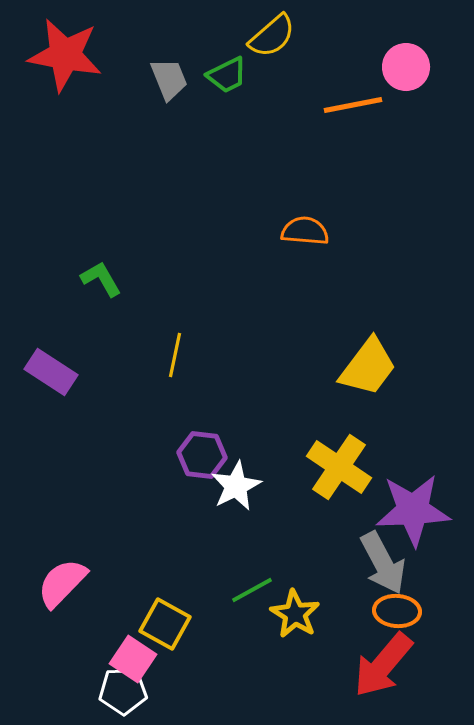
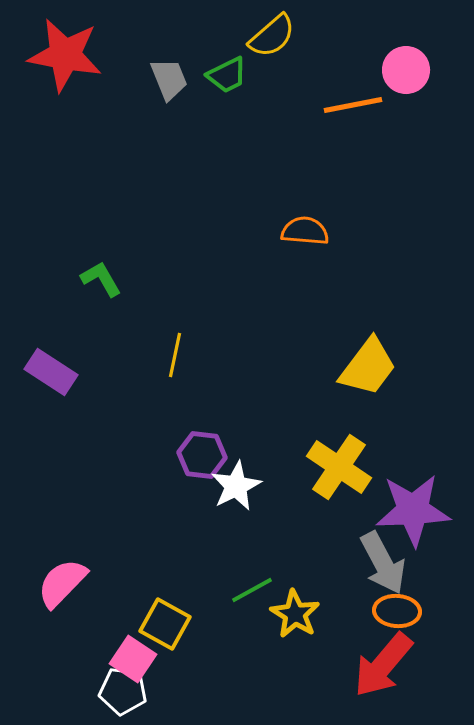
pink circle: moved 3 px down
white pentagon: rotated 9 degrees clockwise
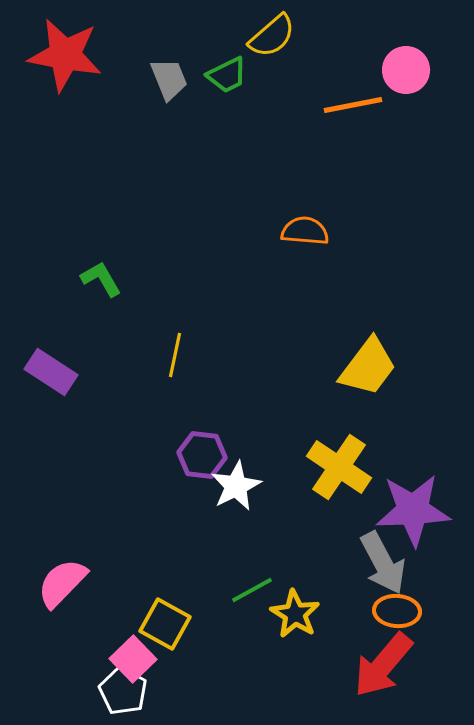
pink square: rotated 12 degrees clockwise
white pentagon: rotated 21 degrees clockwise
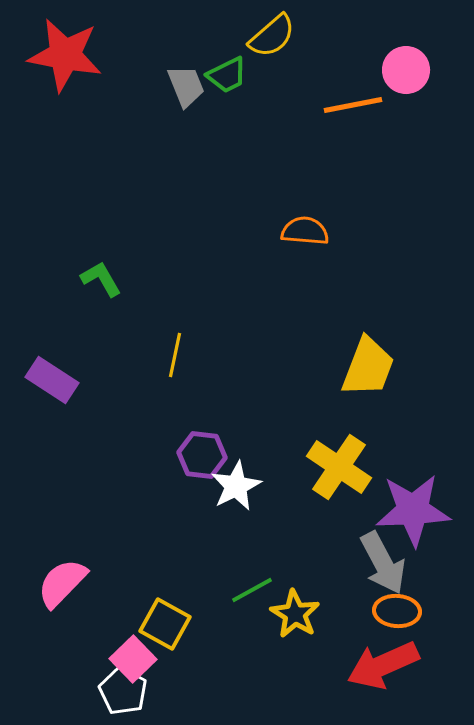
gray trapezoid: moved 17 px right, 7 px down
yellow trapezoid: rotated 16 degrees counterclockwise
purple rectangle: moved 1 px right, 8 px down
red arrow: rotated 26 degrees clockwise
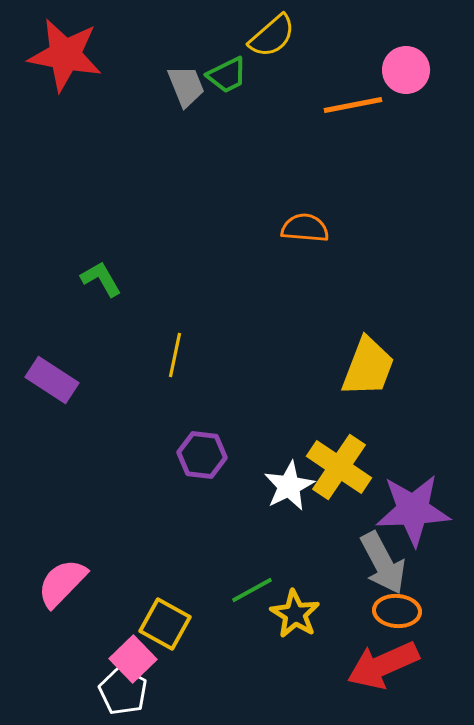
orange semicircle: moved 3 px up
white star: moved 53 px right
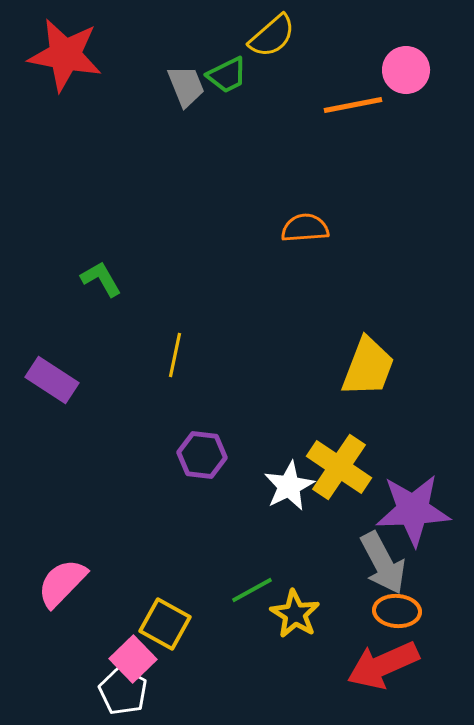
orange semicircle: rotated 9 degrees counterclockwise
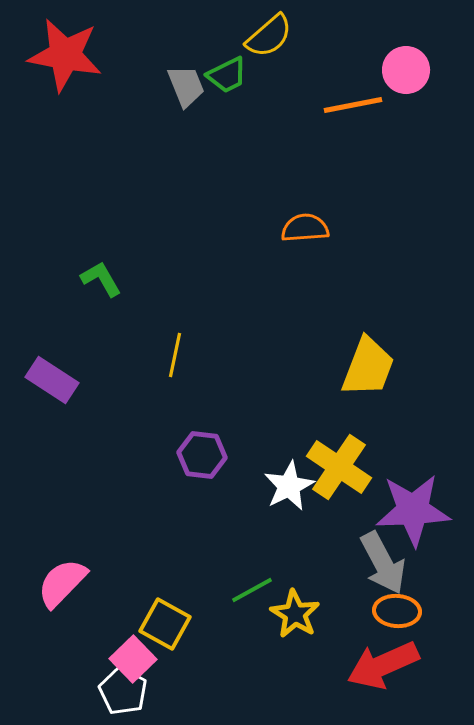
yellow semicircle: moved 3 px left
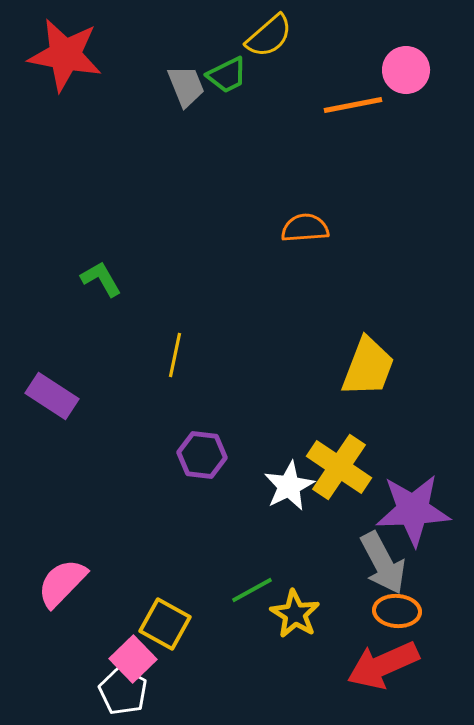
purple rectangle: moved 16 px down
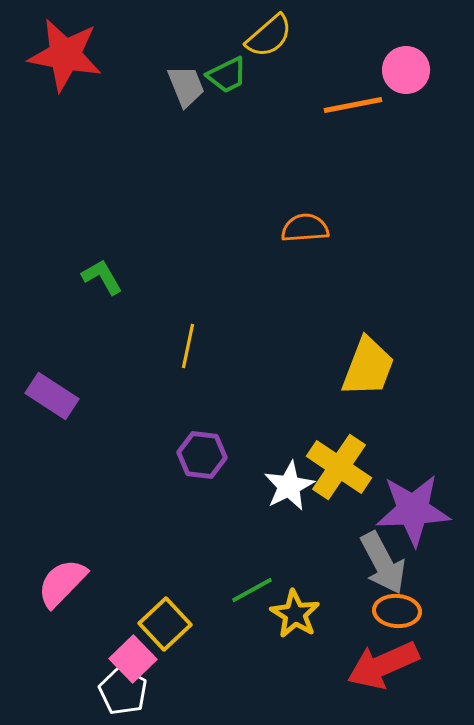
green L-shape: moved 1 px right, 2 px up
yellow line: moved 13 px right, 9 px up
yellow square: rotated 18 degrees clockwise
